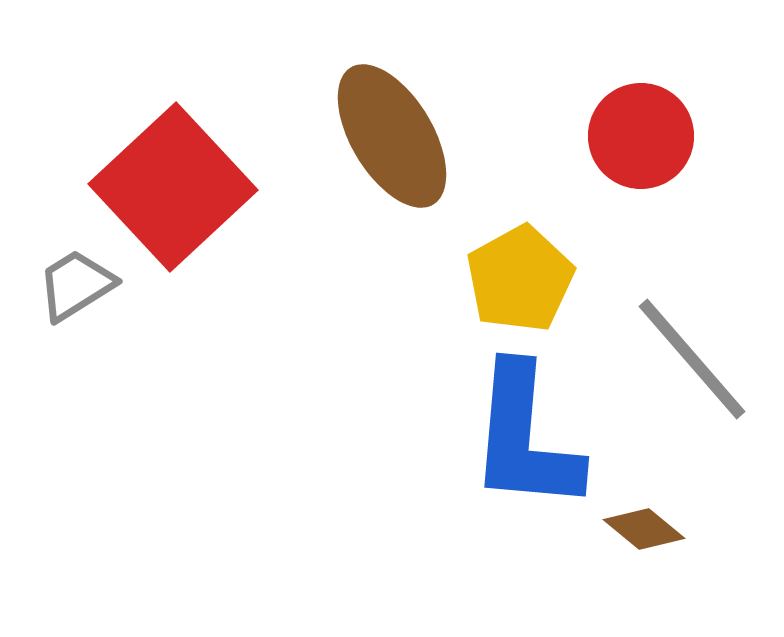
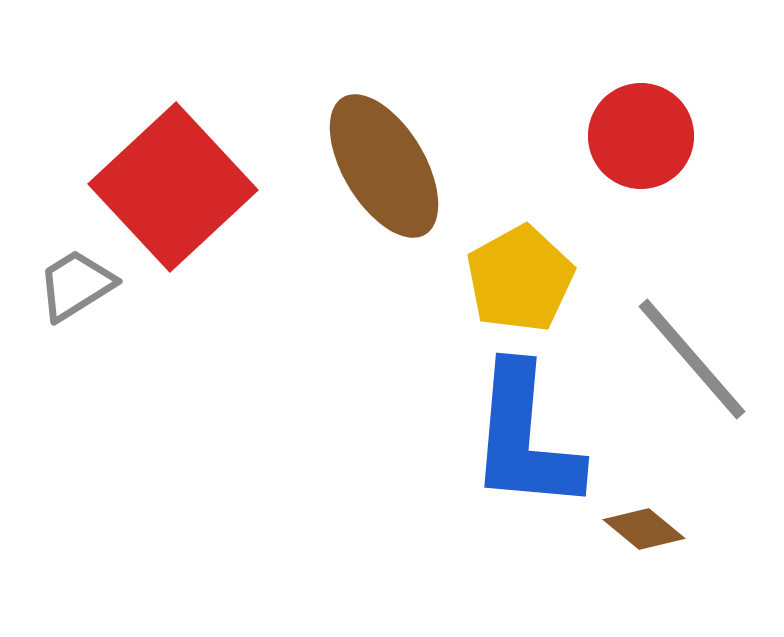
brown ellipse: moved 8 px left, 30 px down
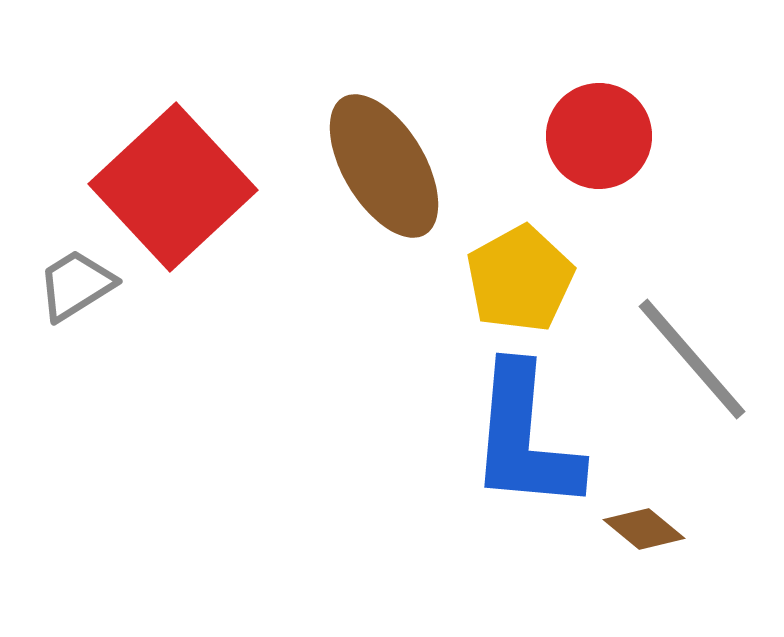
red circle: moved 42 px left
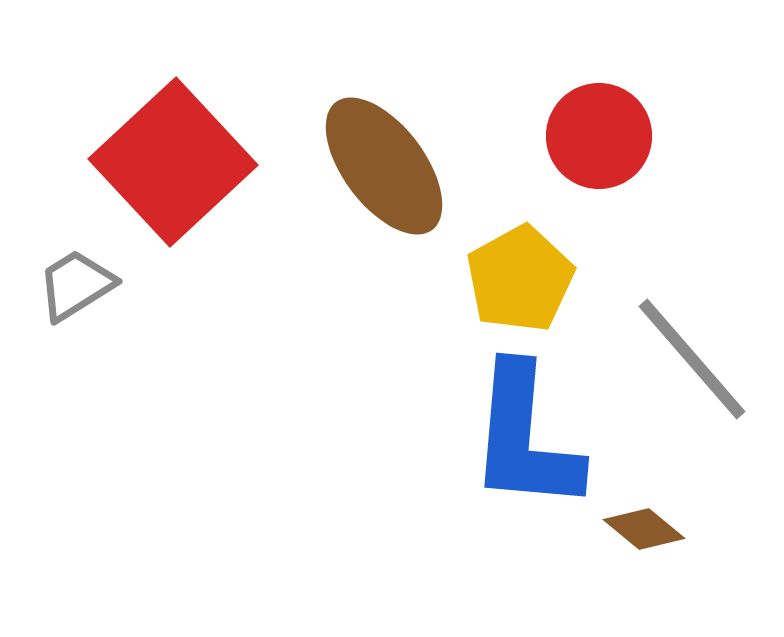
brown ellipse: rotated 6 degrees counterclockwise
red square: moved 25 px up
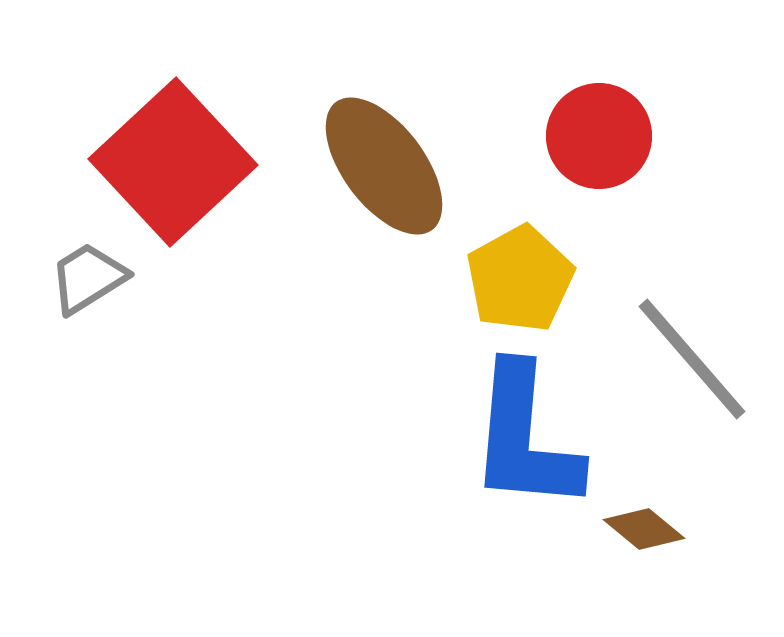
gray trapezoid: moved 12 px right, 7 px up
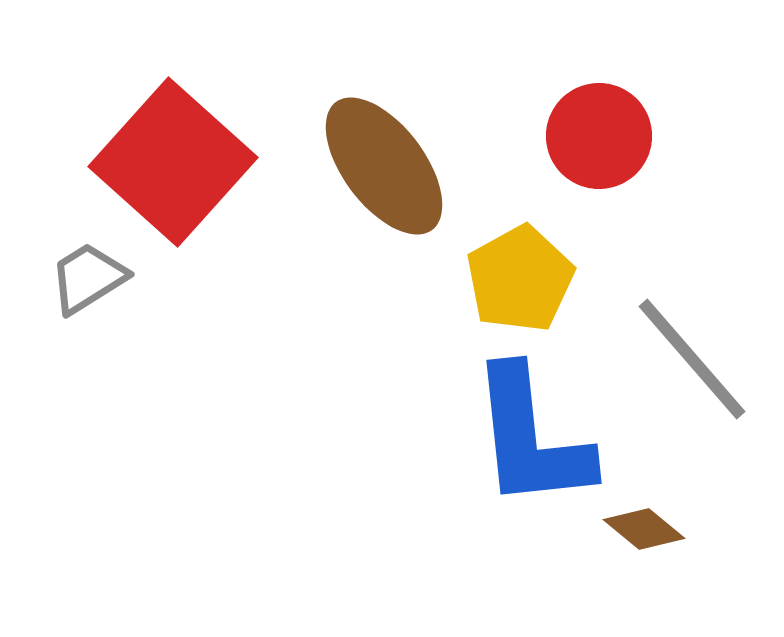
red square: rotated 5 degrees counterclockwise
blue L-shape: moved 6 px right; rotated 11 degrees counterclockwise
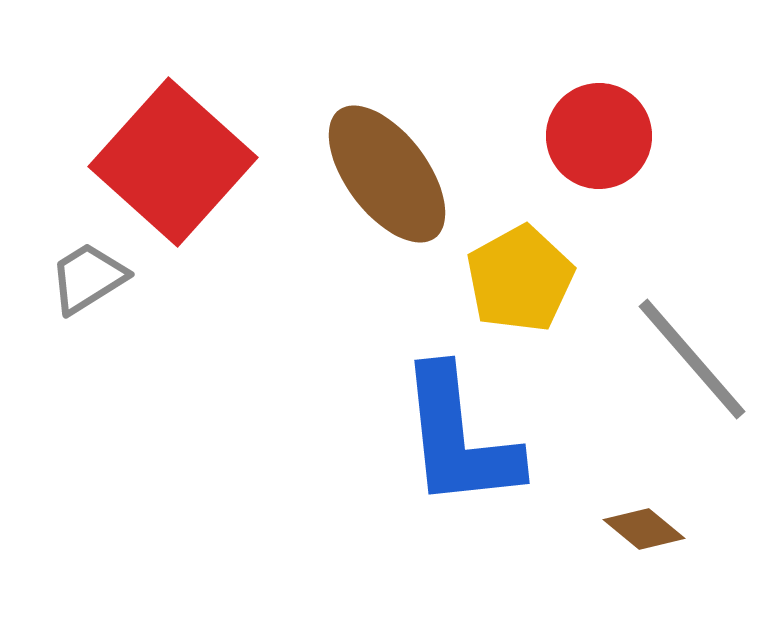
brown ellipse: moved 3 px right, 8 px down
blue L-shape: moved 72 px left
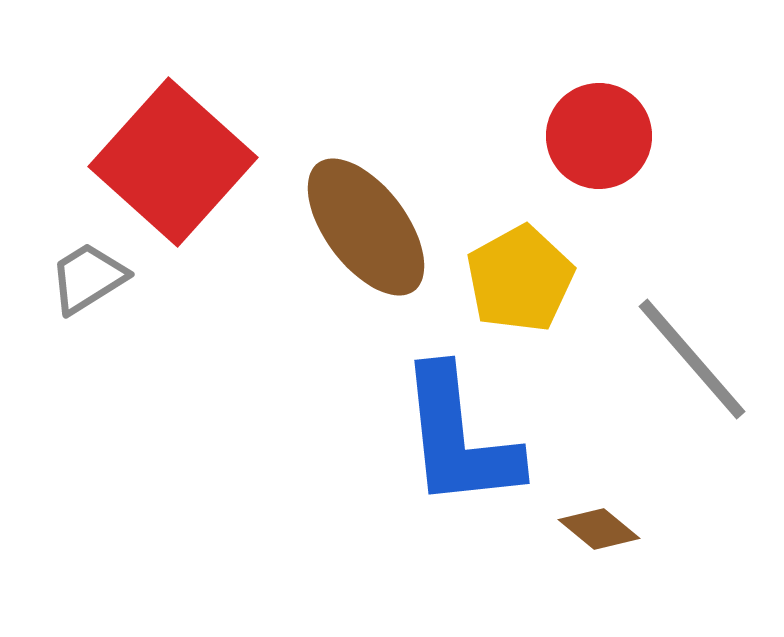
brown ellipse: moved 21 px left, 53 px down
brown diamond: moved 45 px left
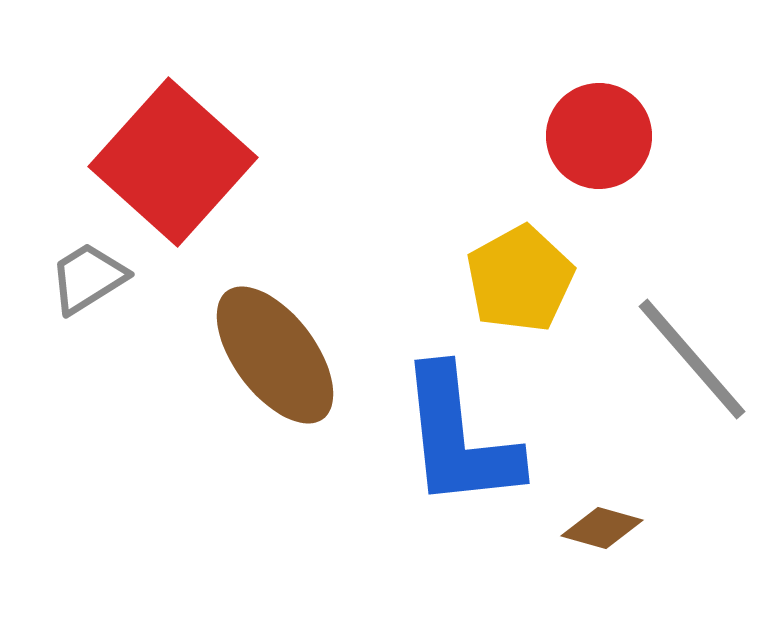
brown ellipse: moved 91 px left, 128 px down
brown diamond: moved 3 px right, 1 px up; rotated 24 degrees counterclockwise
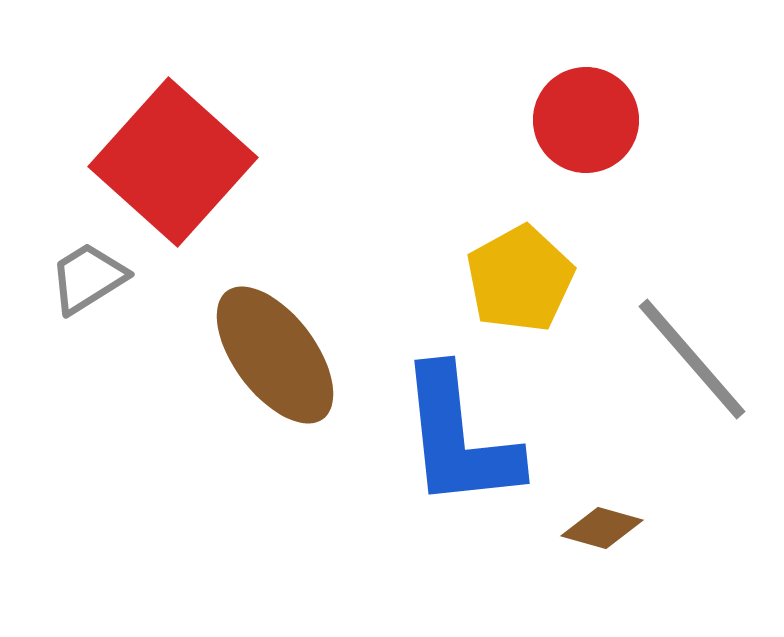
red circle: moved 13 px left, 16 px up
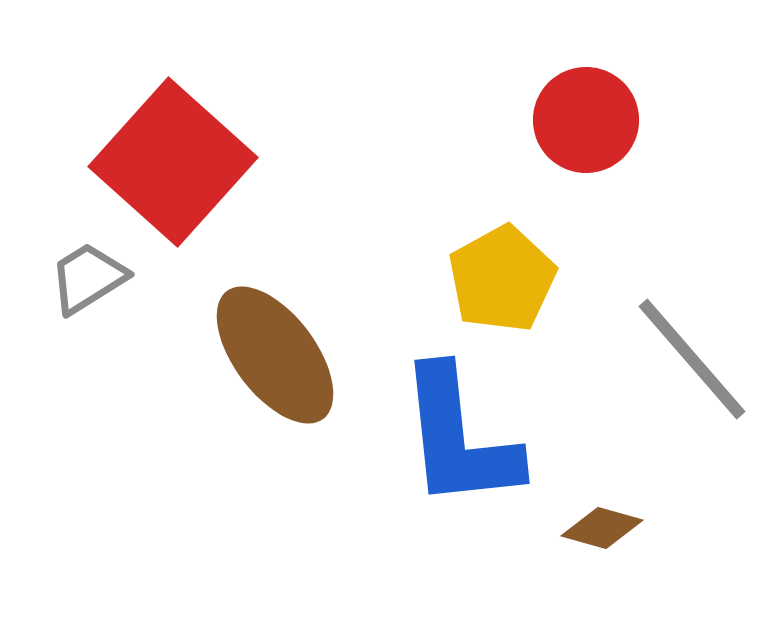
yellow pentagon: moved 18 px left
